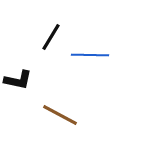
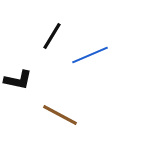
black line: moved 1 px right, 1 px up
blue line: rotated 24 degrees counterclockwise
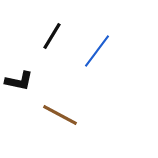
blue line: moved 7 px right, 4 px up; rotated 30 degrees counterclockwise
black L-shape: moved 1 px right, 1 px down
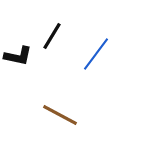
blue line: moved 1 px left, 3 px down
black L-shape: moved 1 px left, 25 px up
